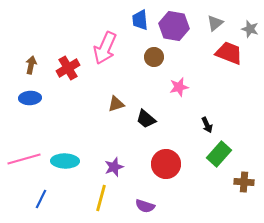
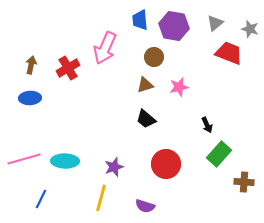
brown triangle: moved 29 px right, 19 px up
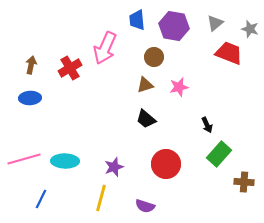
blue trapezoid: moved 3 px left
red cross: moved 2 px right
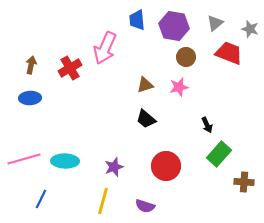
brown circle: moved 32 px right
red circle: moved 2 px down
yellow line: moved 2 px right, 3 px down
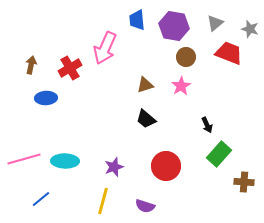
pink star: moved 2 px right, 1 px up; rotated 18 degrees counterclockwise
blue ellipse: moved 16 px right
blue line: rotated 24 degrees clockwise
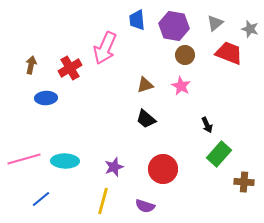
brown circle: moved 1 px left, 2 px up
pink star: rotated 12 degrees counterclockwise
red circle: moved 3 px left, 3 px down
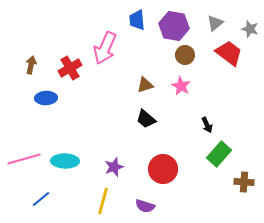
red trapezoid: rotated 16 degrees clockwise
